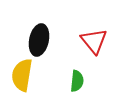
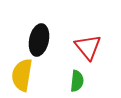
red triangle: moved 6 px left, 6 px down
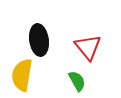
black ellipse: rotated 20 degrees counterclockwise
green semicircle: rotated 35 degrees counterclockwise
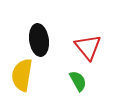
green semicircle: moved 1 px right
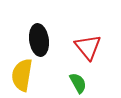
green semicircle: moved 2 px down
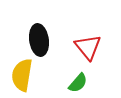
green semicircle: rotated 70 degrees clockwise
